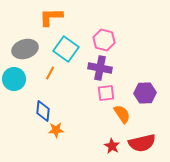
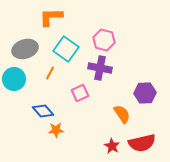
pink square: moved 26 px left; rotated 18 degrees counterclockwise
blue diamond: rotated 45 degrees counterclockwise
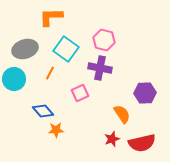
red star: moved 7 px up; rotated 21 degrees clockwise
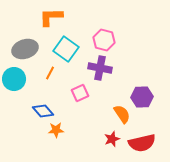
purple hexagon: moved 3 px left, 4 px down
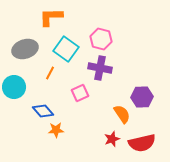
pink hexagon: moved 3 px left, 1 px up
cyan circle: moved 8 px down
